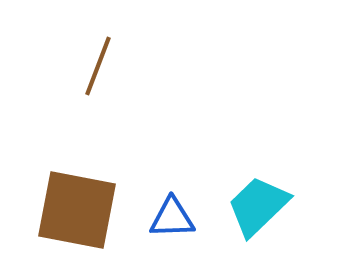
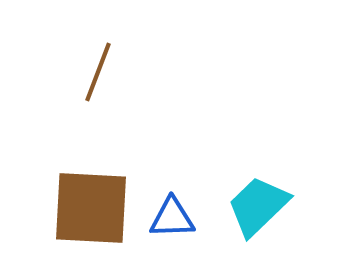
brown line: moved 6 px down
brown square: moved 14 px right, 2 px up; rotated 8 degrees counterclockwise
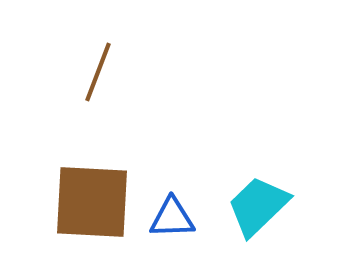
brown square: moved 1 px right, 6 px up
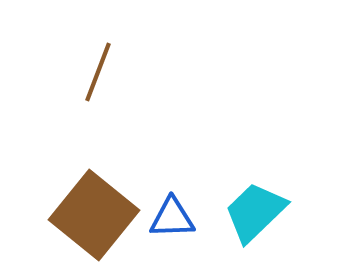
brown square: moved 2 px right, 13 px down; rotated 36 degrees clockwise
cyan trapezoid: moved 3 px left, 6 px down
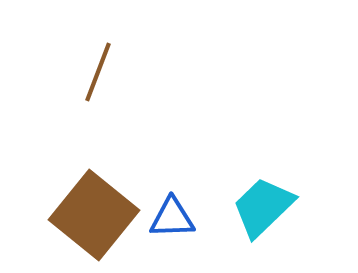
cyan trapezoid: moved 8 px right, 5 px up
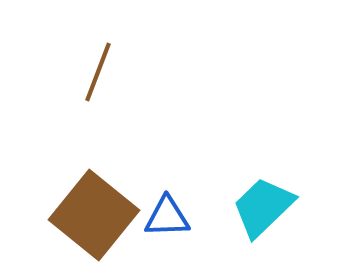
blue triangle: moved 5 px left, 1 px up
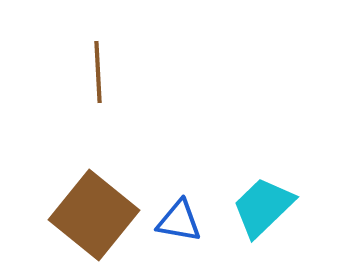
brown line: rotated 24 degrees counterclockwise
blue triangle: moved 12 px right, 4 px down; rotated 12 degrees clockwise
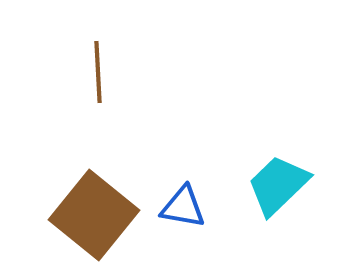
cyan trapezoid: moved 15 px right, 22 px up
blue triangle: moved 4 px right, 14 px up
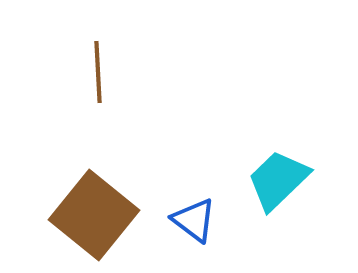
cyan trapezoid: moved 5 px up
blue triangle: moved 11 px right, 13 px down; rotated 27 degrees clockwise
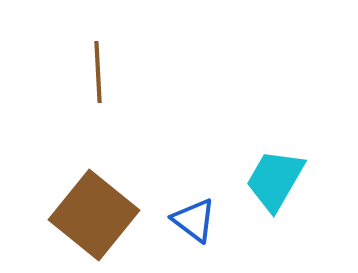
cyan trapezoid: moved 3 px left; rotated 16 degrees counterclockwise
